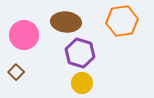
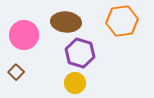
yellow circle: moved 7 px left
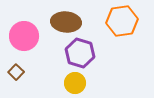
pink circle: moved 1 px down
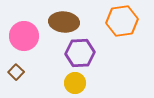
brown ellipse: moved 2 px left
purple hexagon: rotated 20 degrees counterclockwise
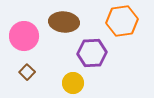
purple hexagon: moved 12 px right
brown square: moved 11 px right
yellow circle: moved 2 px left
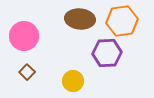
brown ellipse: moved 16 px right, 3 px up
purple hexagon: moved 15 px right
yellow circle: moved 2 px up
